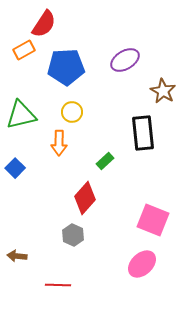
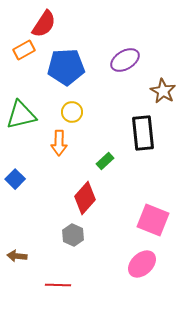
blue square: moved 11 px down
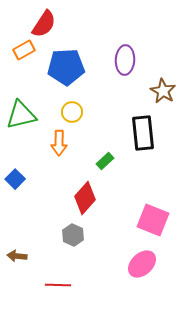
purple ellipse: rotated 56 degrees counterclockwise
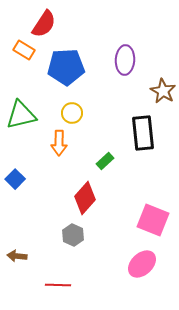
orange rectangle: rotated 60 degrees clockwise
yellow circle: moved 1 px down
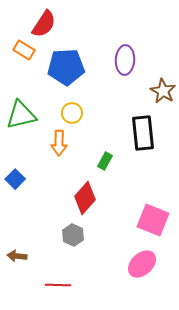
green rectangle: rotated 18 degrees counterclockwise
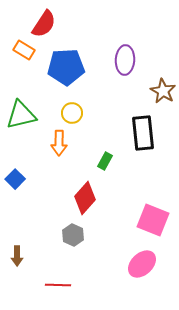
brown arrow: rotated 96 degrees counterclockwise
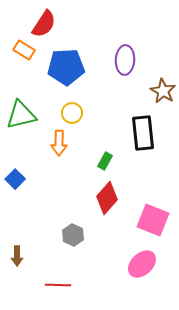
red diamond: moved 22 px right
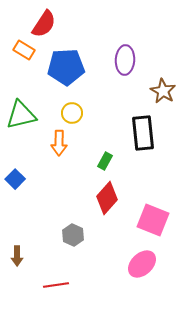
red line: moved 2 px left; rotated 10 degrees counterclockwise
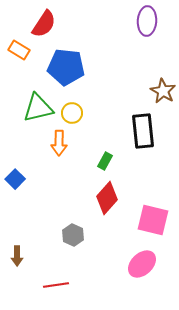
orange rectangle: moved 5 px left
purple ellipse: moved 22 px right, 39 px up
blue pentagon: rotated 9 degrees clockwise
green triangle: moved 17 px right, 7 px up
black rectangle: moved 2 px up
pink square: rotated 8 degrees counterclockwise
